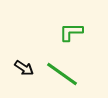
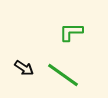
green line: moved 1 px right, 1 px down
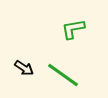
green L-shape: moved 2 px right, 3 px up; rotated 10 degrees counterclockwise
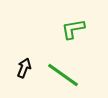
black arrow: rotated 102 degrees counterclockwise
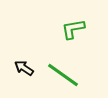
black arrow: rotated 78 degrees counterclockwise
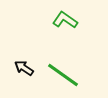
green L-shape: moved 8 px left, 9 px up; rotated 45 degrees clockwise
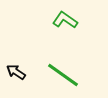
black arrow: moved 8 px left, 4 px down
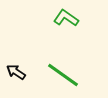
green L-shape: moved 1 px right, 2 px up
